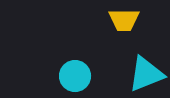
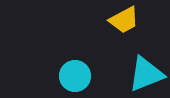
yellow trapezoid: rotated 28 degrees counterclockwise
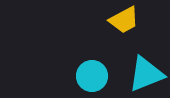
cyan circle: moved 17 px right
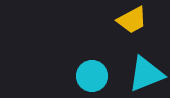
yellow trapezoid: moved 8 px right
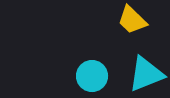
yellow trapezoid: rotated 72 degrees clockwise
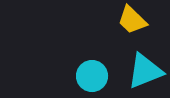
cyan triangle: moved 1 px left, 3 px up
